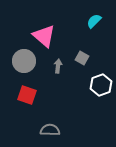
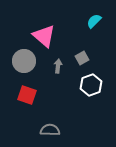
gray square: rotated 32 degrees clockwise
white hexagon: moved 10 px left
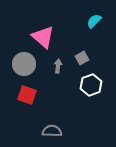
pink triangle: moved 1 px left, 1 px down
gray circle: moved 3 px down
gray semicircle: moved 2 px right, 1 px down
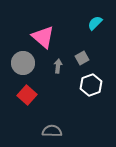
cyan semicircle: moved 1 px right, 2 px down
gray circle: moved 1 px left, 1 px up
red square: rotated 24 degrees clockwise
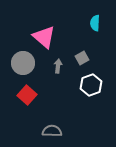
cyan semicircle: rotated 42 degrees counterclockwise
pink triangle: moved 1 px right
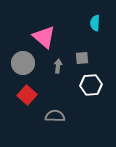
gray square: rotated 24 degrees clockwise
white hexagon: rotated 15 degrees clockwise
gray semicircle: moved 3 px right, 15 px up
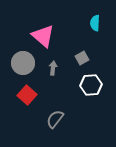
pink triangle: moved 1 px left, 1 px up
gray square: rotated 24 degrees counterclockwise
gray arrow: moved 5 px left, 2 px down
gray semicircle: moved 3 px down; rotated 54 degrees counterclockwise
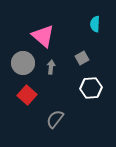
cyan semicircle: moved 1 px down
gray arrow: moved 2 px left, 1 px up
white hexagon: moved 3 px down
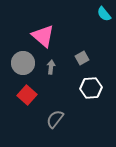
cyan semicircle: moved 9 px right, 10 px up; rotated 42 degrees counterclockwise
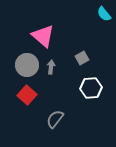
gray circle: moved 4 px right, 2 px down
